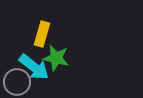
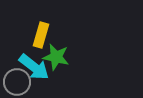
yellow rectangle: moved 1 px left, 1 px down
green star: moved 1 px up
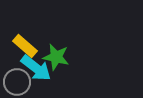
yellow rectangle: moved 16 px left, 11 px down; rotated 65 degrees counterclockwise
cyan arrow: moved 2 px right, 1 px down
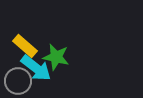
gray circle: moved 1 px right, 1 px up
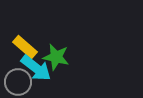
yellow rectangle: moved 1 px down
gray circle: moved 1 px down
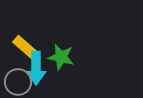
green star: moved 5 px right
cyan arrow: rotated 52 degrees clockwise
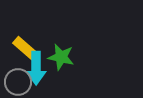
yellow rectangle: moved 1 px down
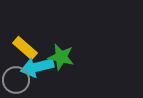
cyan arrow: moved 1 px right, 1 px up; rotated 76 degrees clockwise
gray circle: moved 2 px left, 2 px up
